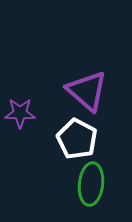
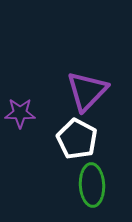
purple triangle: rotated 33 degrees clockwise
green ellipse: moved 1 px right, 1 px down; rotated 9 degrees counterclockwise
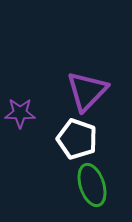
white pentagon: rotated 9 degrees counterclockwise
green ellipse: rotated 15 degrees counterclockwise
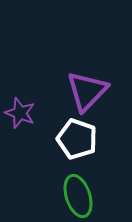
purple star: rotated 20 degrees clockwise
green ellipse: moved 14 px left, 11 px down
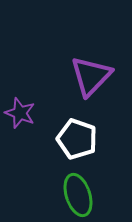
purple triangle: moved 4 px right, 15 px up
green ellipse: moved 1 px up
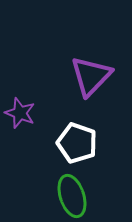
white pentagon: moved 4 px down
green ellipse: moved 6 px left, 1 px down
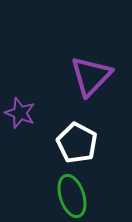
white pentagon: rotated 9 degrees clockwise
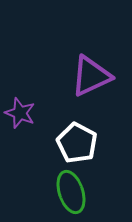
purple triangle: rotated 21 degrees clockwise
green ellipse: moved 1 px left, 4 px up
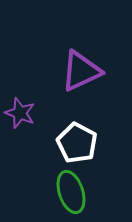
purple triangle: moved 10 px left, 5 px up
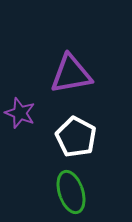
purple triangle: moved 10 px left, 3 px down; rotated 15 degrees clockwise
white pentagon: moved 1 px left, 6 px up
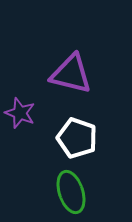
purple triangle: rotated 24 degrees clockwise
white pentagon: moved 1 px right, 1 px down; rotated 9 degrees counterclockwise
